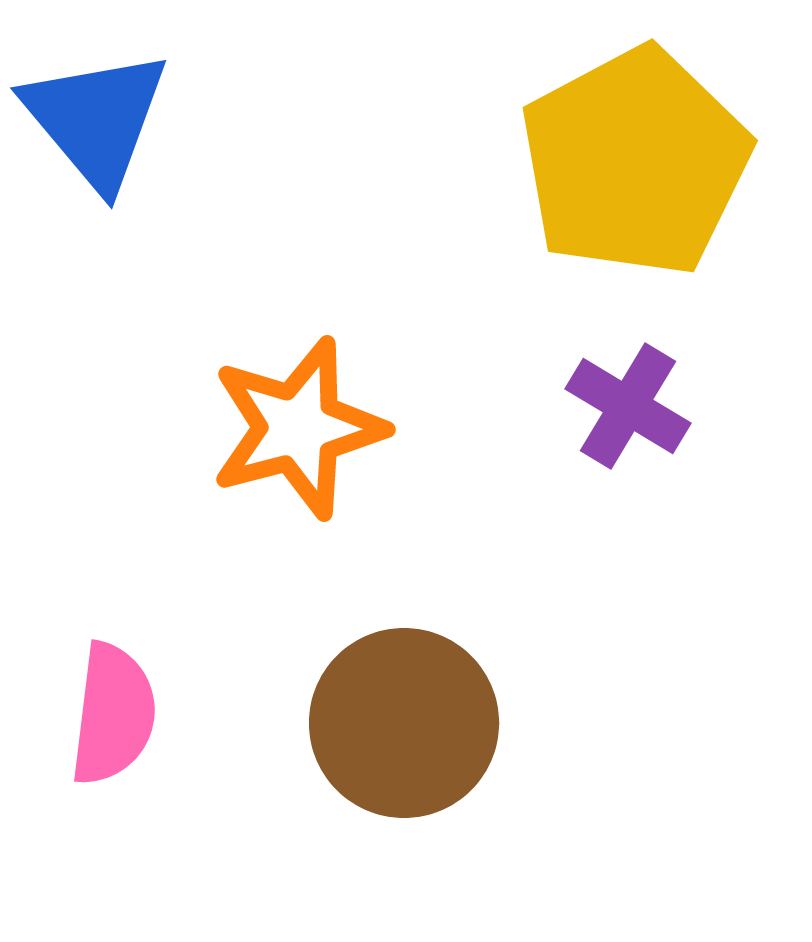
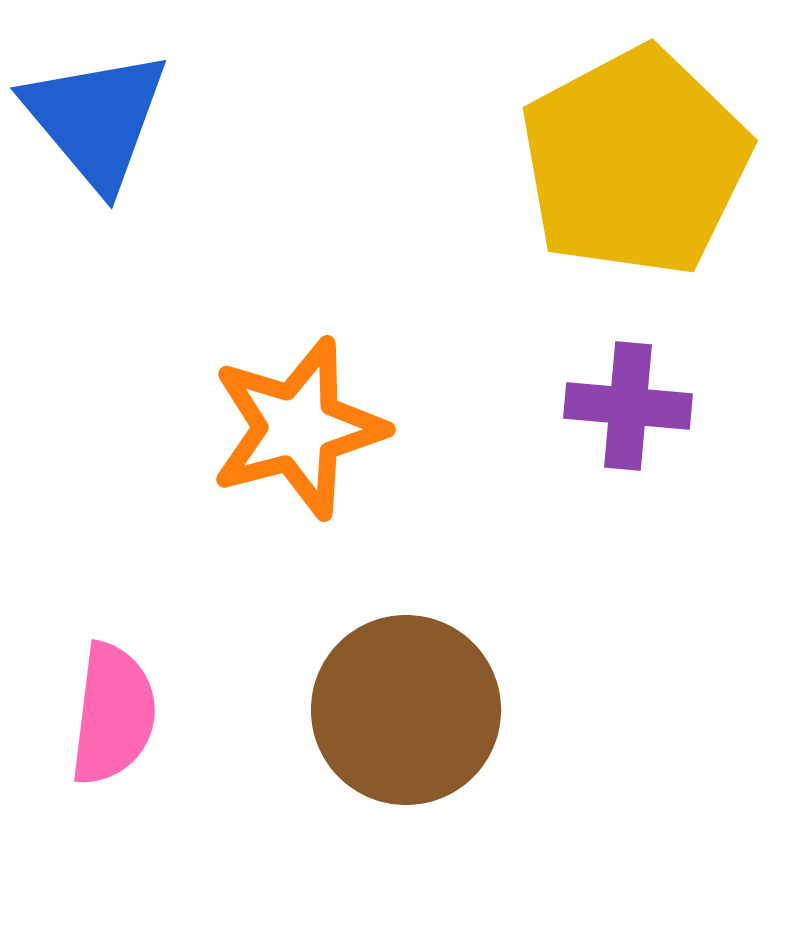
purple cross: rotated 26 degrees counterclockwise
brown circle: moved 2 px right, 13 px up
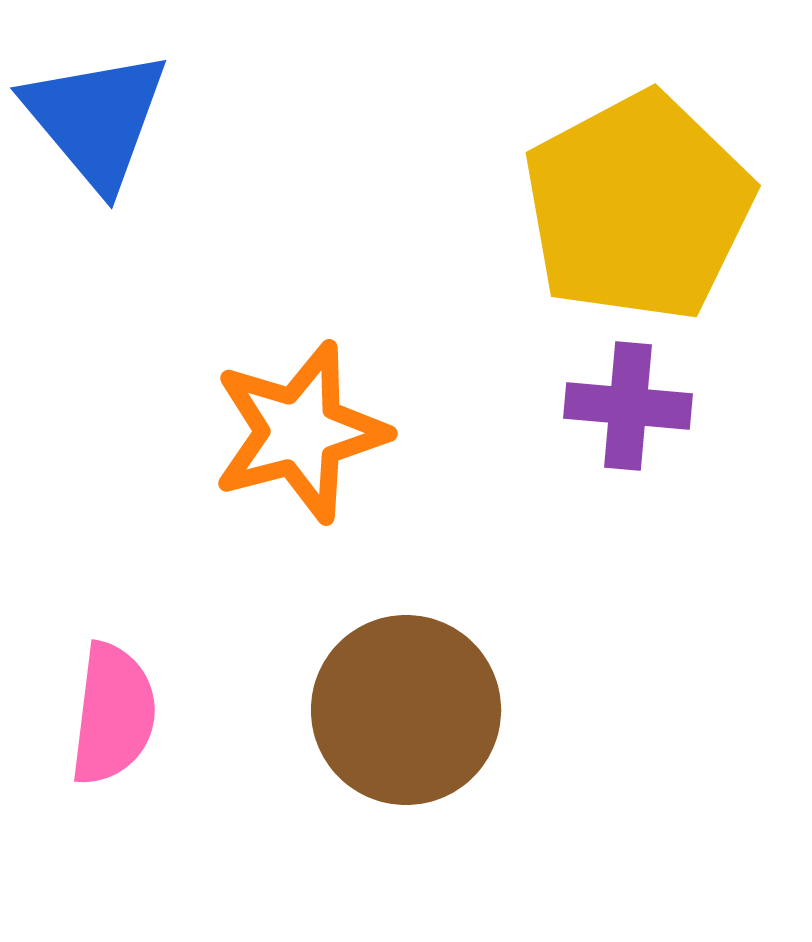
yellow pentagon: moved 3 px right, 45 px down
orange star: moved 2 px right, 4 px down
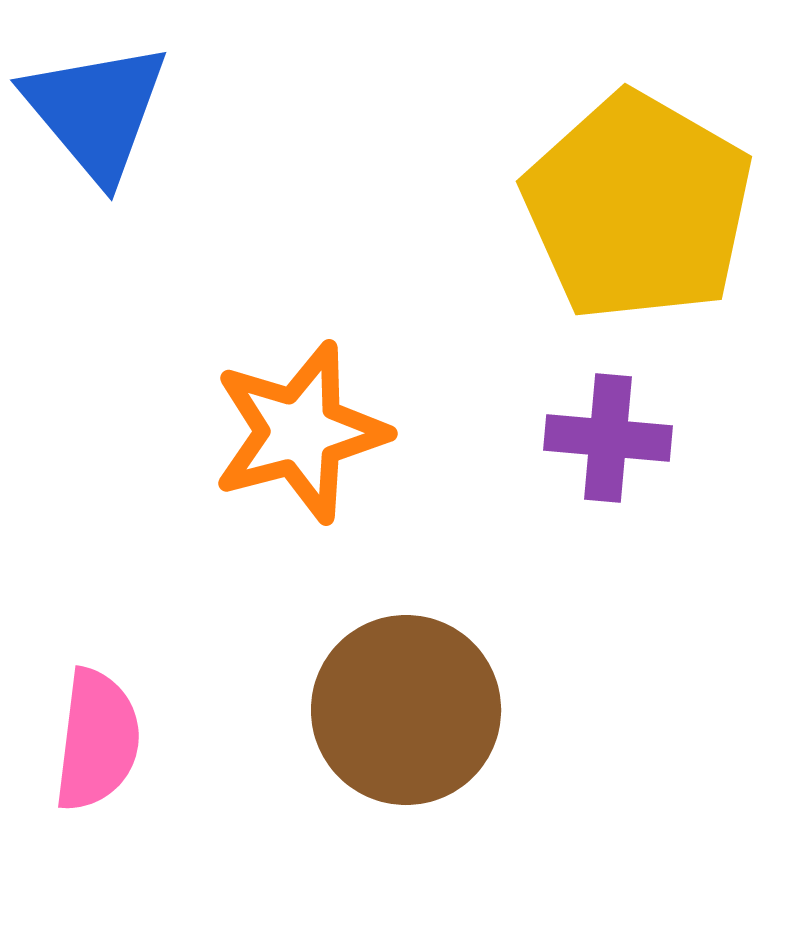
blue triangle: moved 8 px up
yellow pentagon: rotated 14 degrees counterclockwise
purple cross: moved 20 px left, 32 px down
pink semicircle: moved 16 px left, 26 px down
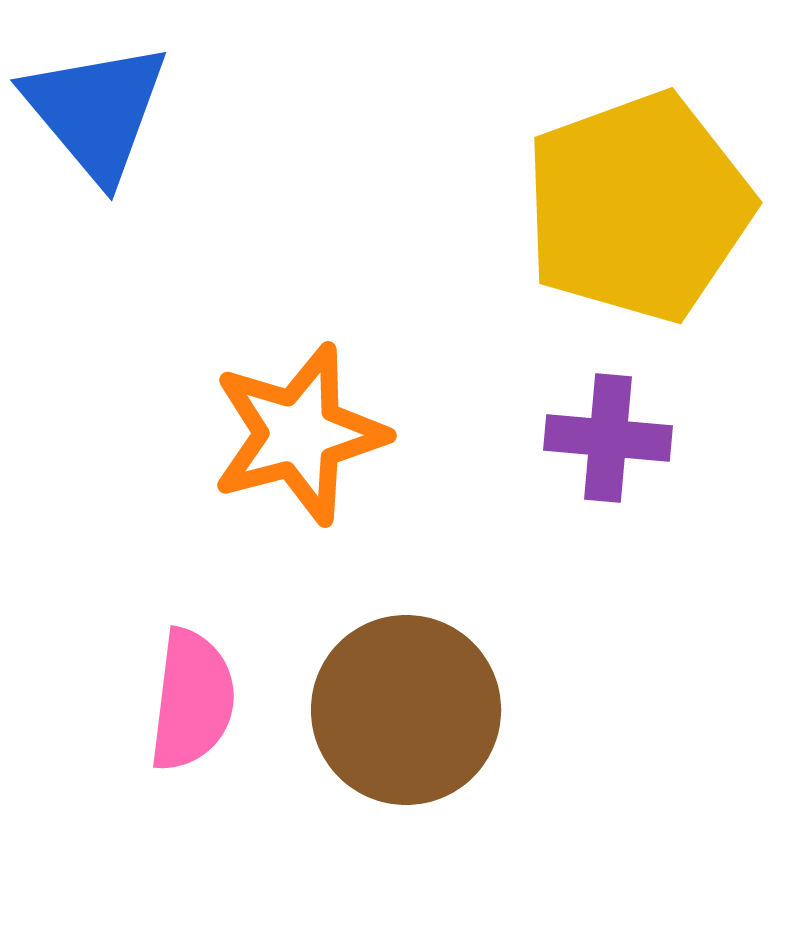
yellow pentagon: rotated 22 degrees clockwise
orange star: moved 1 px left, 2 px down
pink semicircle: moved 95 px right, 40 px up
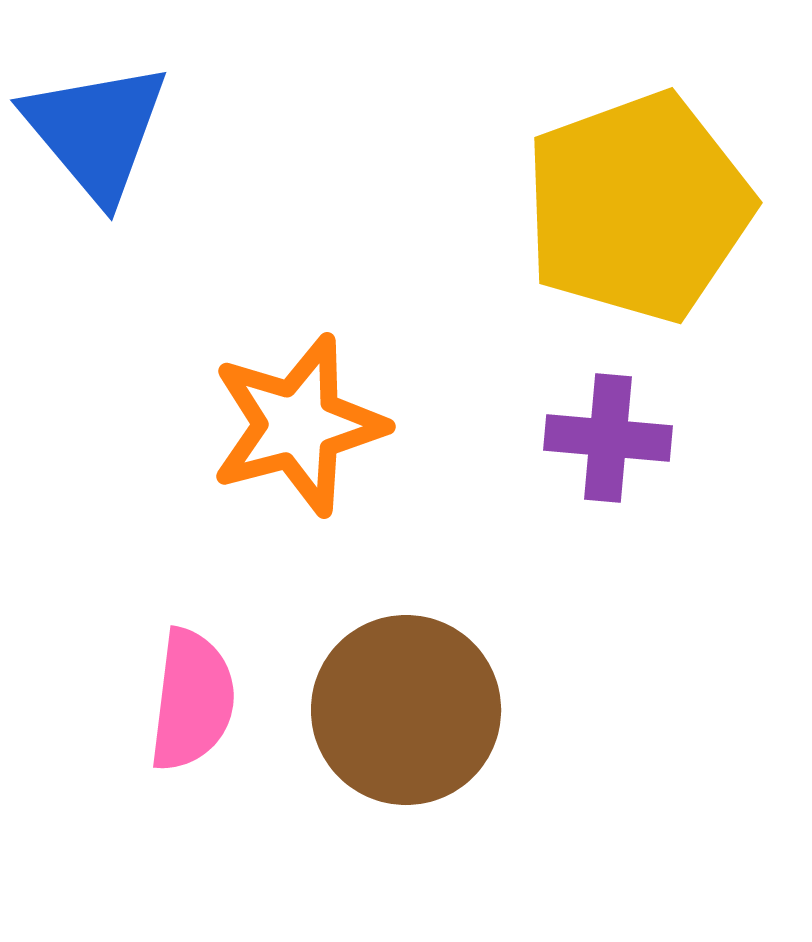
blue triangle: moved 20 px down
orange star: moved 1 px left, 9 px up
